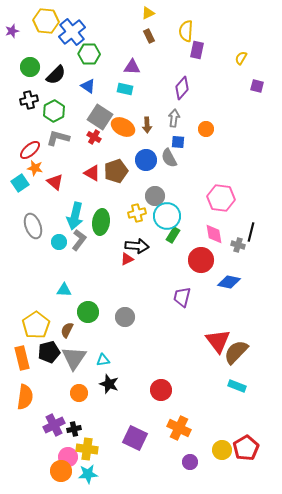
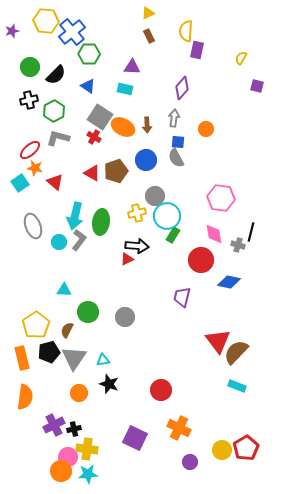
gray semicircle at (169, 158): moved 7 px right
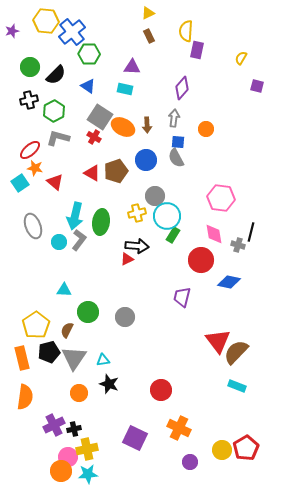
yellow cross at (87, 449): rotated 20 degrees counterclockwise
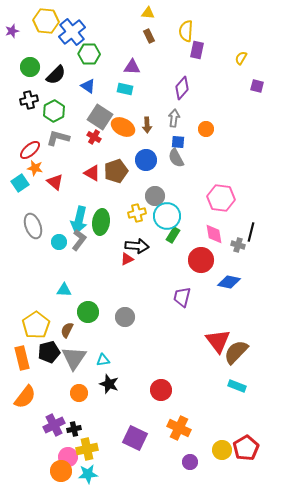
yellow triangle at (148, 13): rotated 32 degrees clockwise
cyan arrow at (75, 216): moved 4 px right, 4 px down
orange semicircle at (25, 397): rotated 30 degrees clockwise
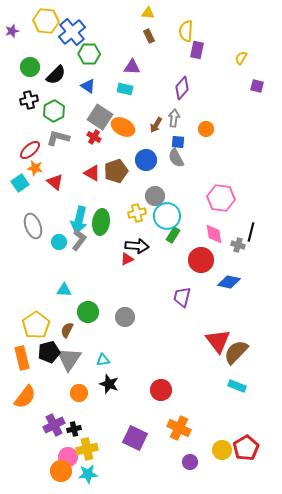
brown arrow at (147, 125): moved 9 px right; rotated 35 degrees clockwise
gray triangle at (74, 358): moved 5 px left, 1 px down
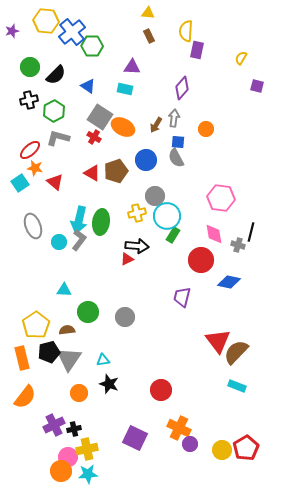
green hexagon at (89, 54): moved 3 px right, 8 px up
brown semicircle at (67, 330): rotated 56 degrees clockwise
purple circle at (190, 462): moved 18 px up
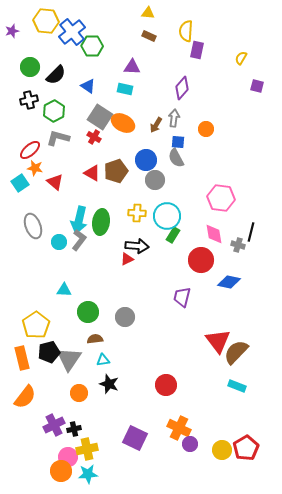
brown rectangle at (149, 36): rotated 40 degrees counterclockwise
orange ellipse at (123, 127): moved 4 px up
gray circle at (155, 196): moved 16 px up
yellow cross at (137, 213): rotated 18 degrees clockwise
brown semicircle at (67, 330): moved 28 px right, 9 px down
red circle at (161, 390): moved 5 px right, 5 px up
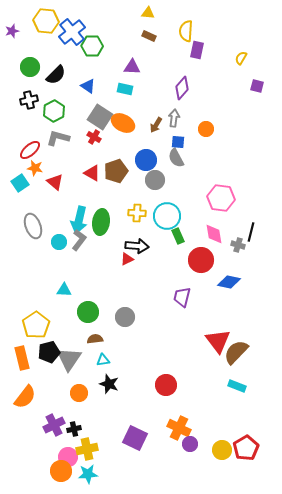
green rectangle at (173, 235): moved 5 px right, 1 px down; rotated 56 degrees counterclockwise
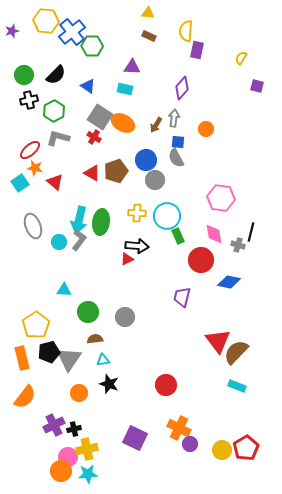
green circle at (30, 67): moved 6 px left, 8 px down
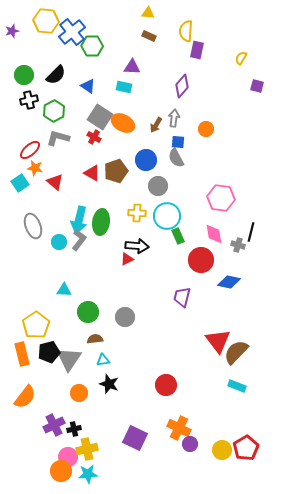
purple diamond at (182, 88): moved 2 px up
cyan rectangle at (125, 89): moved 1 px left, 2 px up
gray circle at (155, 180): moved 3 px right, 6 px down
orange rectangle at (22, 358): moved 4 px up
